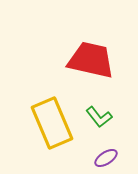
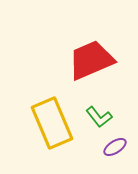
red trapezoid: rotated 36 degrees counterclockwise
purple ellipse: moved 9 px right, 11 px up
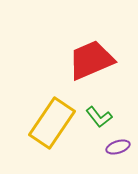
yellow rectangle: rotated 57 degrees clockwise
purple ellipse: moved 3 px right; rotated 15 degrees clockwise
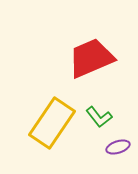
red trapezoid: moved 2 px up
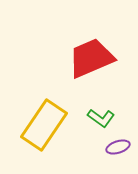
green L-shape: moved 2 px right, 1 px down; rotated 16 degrees counterclockwise
yellow rectangle: moved 8 px left, 2 px down
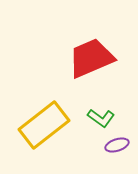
yellow rectangle: rotated 18 degrees clockwise
purple ellipse: moved 1 px left, 2 px up
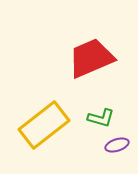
green L-shape: rotated 20 degrees counterclockwise
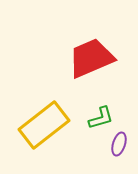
green L-shape: rotated 32 degrees counterclockwise
purple ellipse: moved 2 px right, 1 px up; rotated 55 degrees counterclockwise
